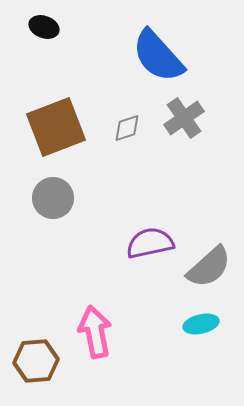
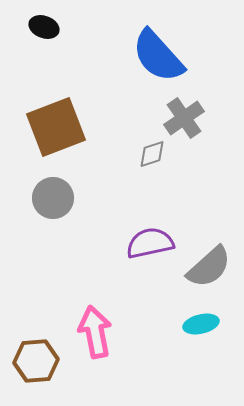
gray diamond: moved 25 px right, 26 px down
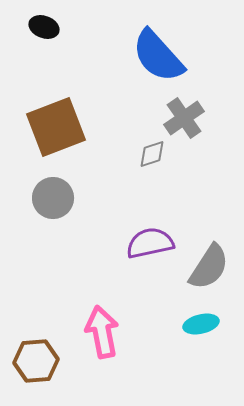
gray semicircle: rotated 15 degrees counterclockwise
pink arrow: moved 7 px right
